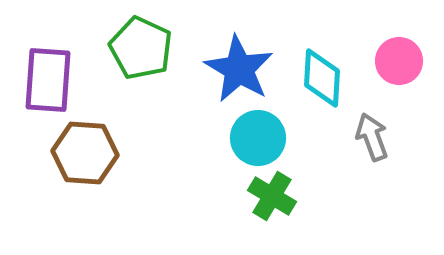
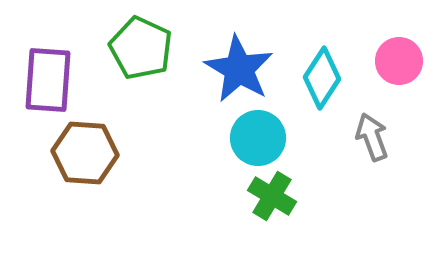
cyan diamond: rotated 30 degrees clockwise
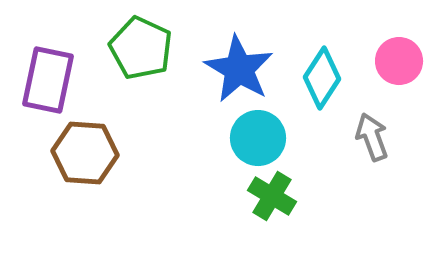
purple rectangle: rotated 8 degrees clockwise
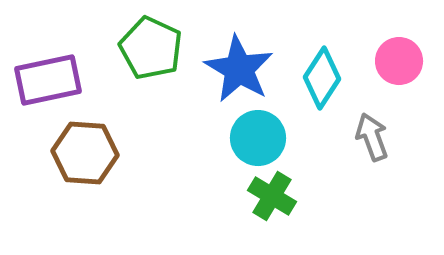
green pentagon: moved 10 px right
purple rectangle: rotated 66 degrees clockwise
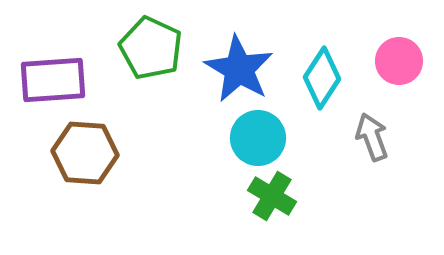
purple rectangle: moved 5 px right; rotated 8 degrees clockwise
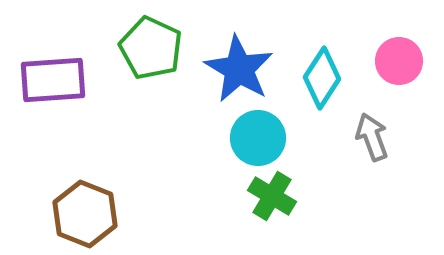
brown hexagon: moved 61 px down; rotated 18 degrees clockwise
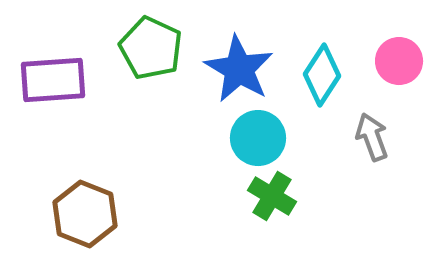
cyan diamond: moved 3 px up
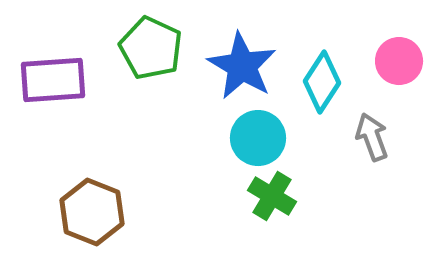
blue star: moved 3 px right, 3 px up
cyan diamond: moved 7 px down
brown hexagon: moved 7 px right, 2 px up
